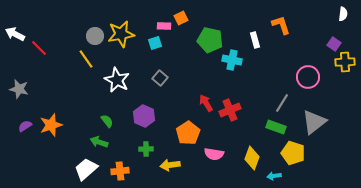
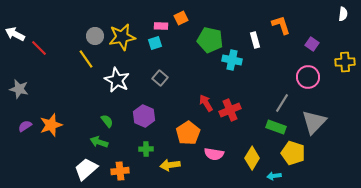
pink rectangle: moved 3 px left
yellow star: moved 1 px right, 3 px down
purple square: moved 22 px left
gray triangle: rotated 8 degrees counterclockwise
yellow diamond: rotated 10 degrees clockwise
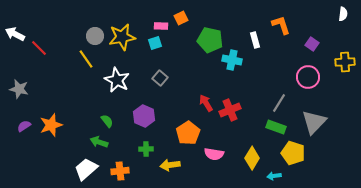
gray line: moved 3 px left
purple semicircle: moved 1 px left
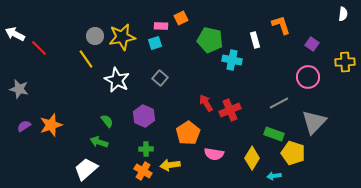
gray line: rotated 30 degrees clockwise
green rectangle: moved 2 px left, 7 px down
orange cross: moved 23 px right; rotated 36 degrees clockwise
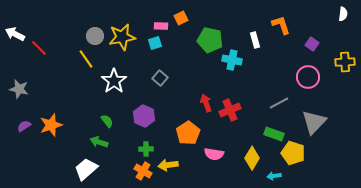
white star: moved 3 px left, 1 px down; rotated 10 degrees clockwise
red arrow: rotated 12 degrees clockwise
yellow arrow: moved 2 px left
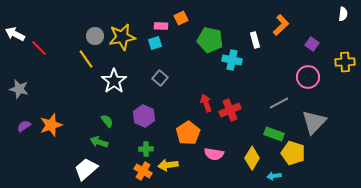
orange L-shape: rotated 65 degrees clockwise
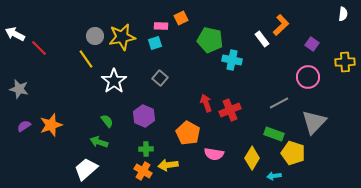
white rectangle: moved 7 px right, 1 px up; rotated 21 degrees counterclockwise
orange pentagon: rotated 10 degrees counterclockwise
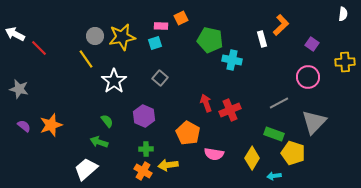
white rectangle: rotated 21 degrees clockwise
purple semicircle: rotated 72 degrees clockwise
